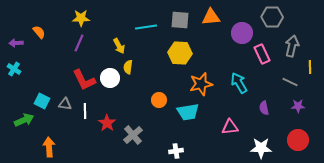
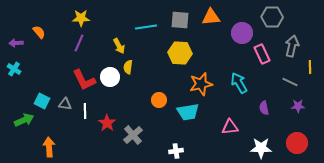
white circle: moved 1 px up
red circle: moved 1 px left, 3 px down
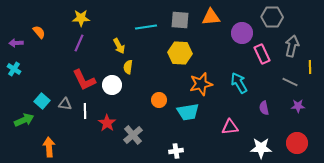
white circle: moved 2 px right, 8 px down
cyan square: rotated 14 degrees clockwise
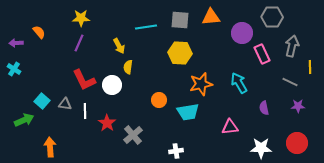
orange arrow: moved 1 px right
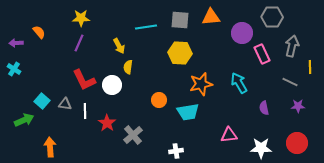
pink triangle: moved 1 px left, 8 px down
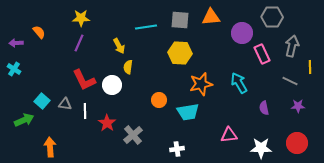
gray line: moved 1 px up
white cross: moved 1 px right, 2 px up
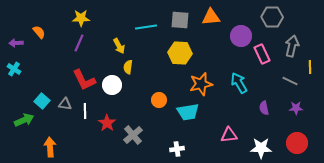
purple circle: moved 1 px left, 3 px down
purple star: moved 2 px left, 2 px down
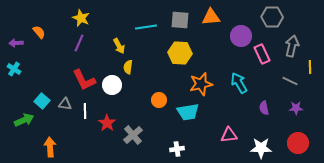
yellow star: rotated 24 degrees clockwise
red circle: moved 1 px right
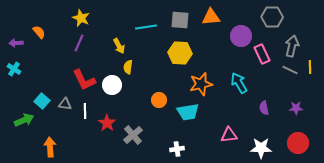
gray line: moved 11 px up
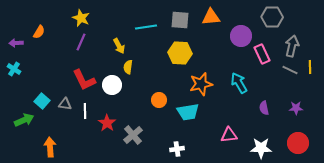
orange semicircle: rotated 72 degrees clockwise
purple line: moved 2 px right, 1 px up
